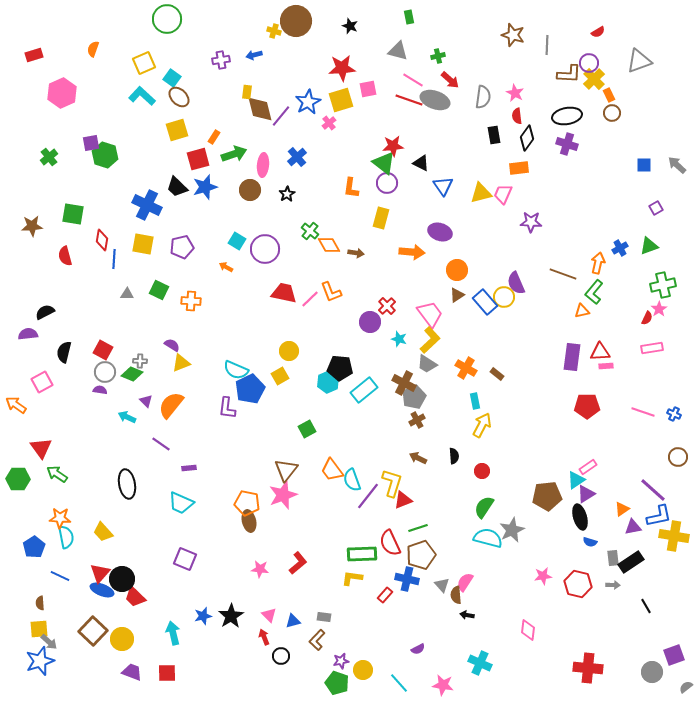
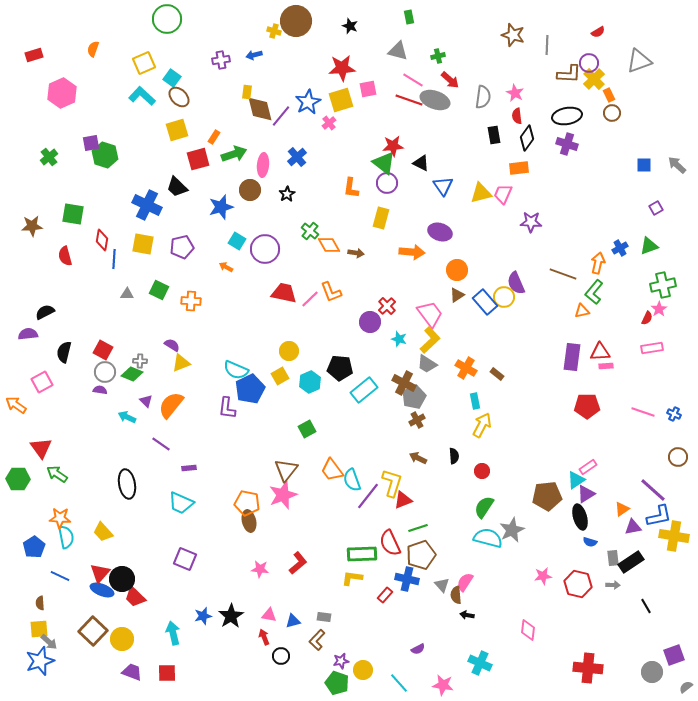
blue star at (205, 187): moved 16 px right, 20 px down
cyan hexagon at (328, 382): moved 18 px left
pink triangle at (269, 615): rotated 35 degrees counterclockwise
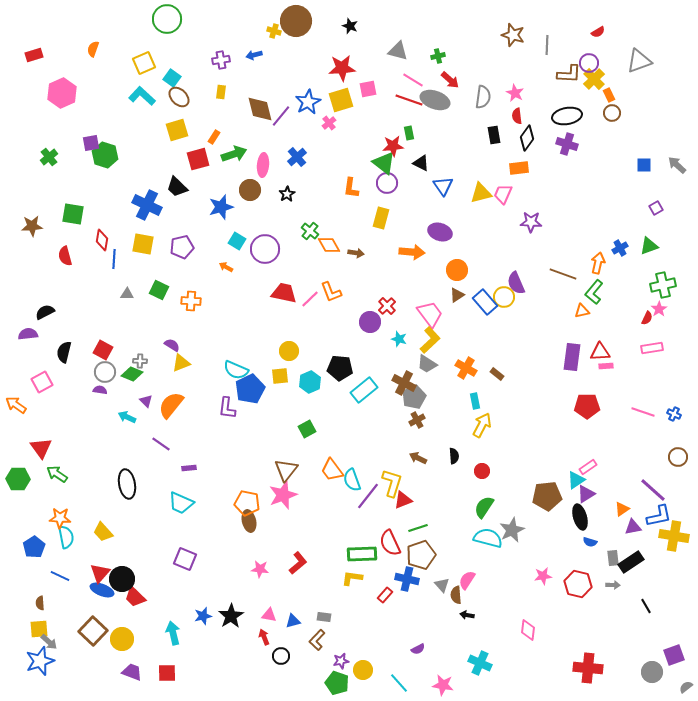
green rectangle at (409, 17): moved 116 px down
yellow rectangle at (247, 92): moved 26 px left
yellow square at (280, 376): rotated 24 degrees clockwise
pink semicircle at (465, 582): moved 2 px right, 2 px up
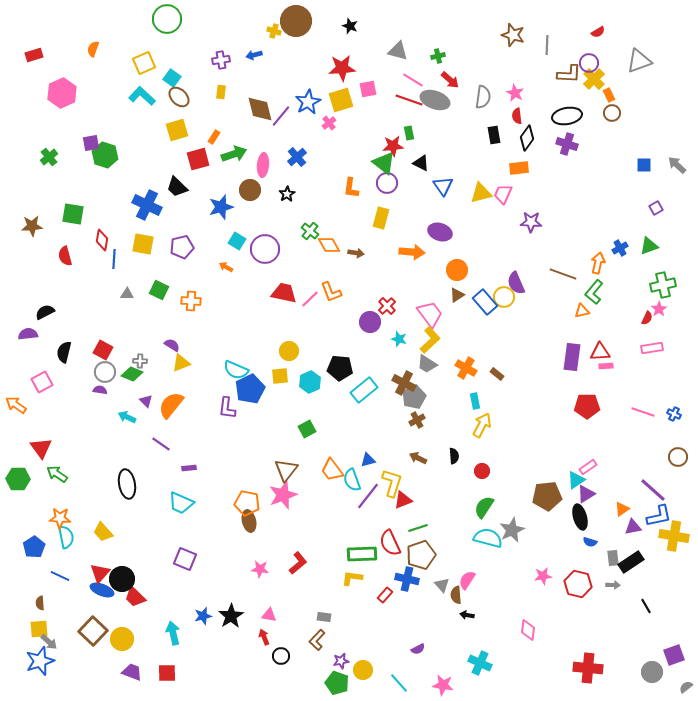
blue triangle at (293, 621): moved 75 px right, 161 px up
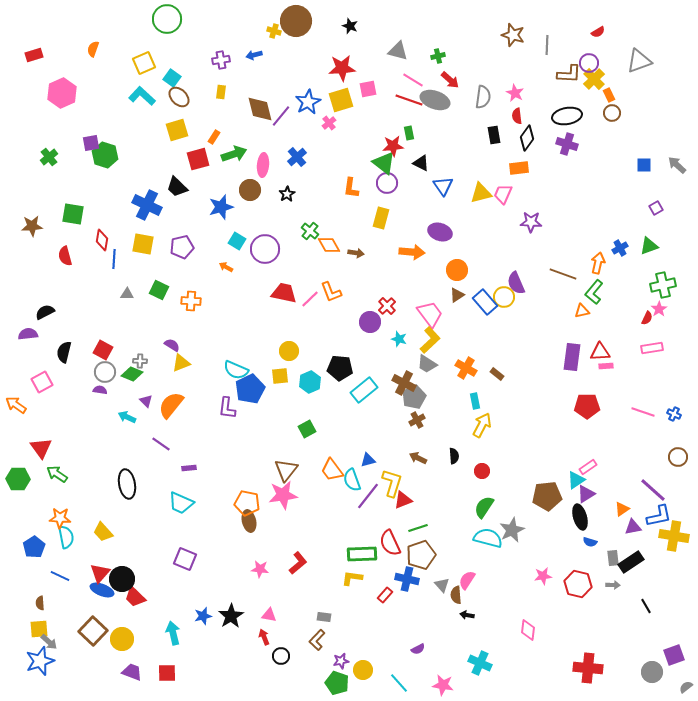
pink star at (283, 495): rotated 12 degrees clockwise
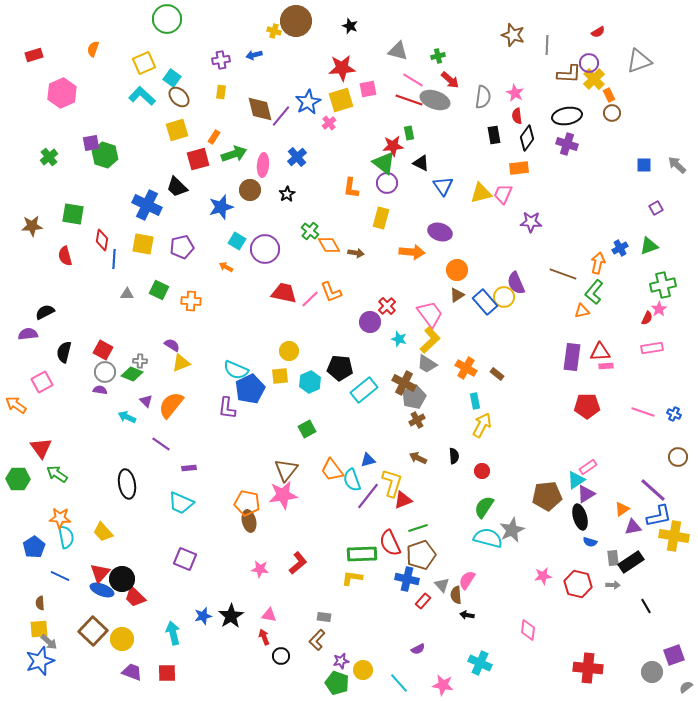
red rectangle at (385, 595): moved 38 px right, 6 px down
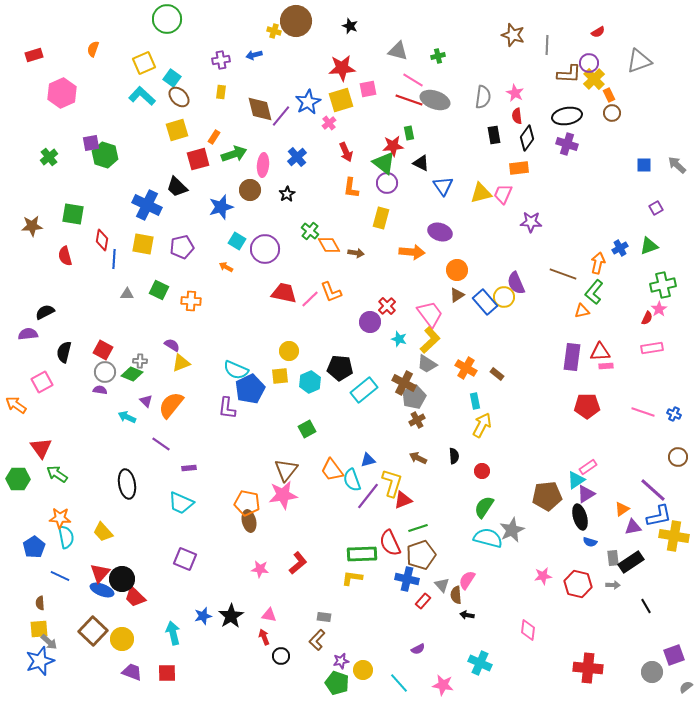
red arrow at (450, 80): moved 104 px left, 72 px down; rotated 24 degrees clockwise
